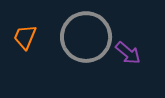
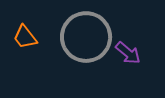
orange trapezoid: rotated 60 degrees counterclockwise
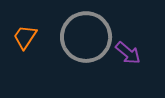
orange trapezoid: rotated 72 degrees clockwise
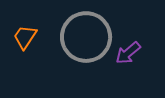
purple arrow: rotated 100 degrees clockwise
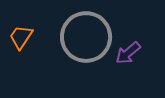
orange trapezoid: moved 4 px left
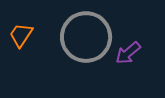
orange trapezoid: moved 2 px up
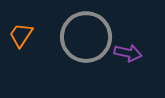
purple arrow: rotated 128 degrees counterclockwise
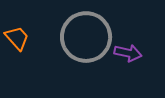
orange trapezoid: moved 4 px left, 3 px down; rotated 104 degrees clockwise
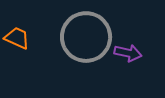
orange trapezoid: rotated 24 degrees counterclockwise
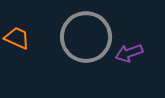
purple arrow: moved 1 px right; rotated 148 degrees clockwise
